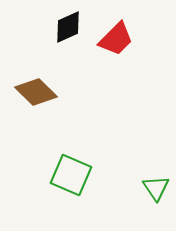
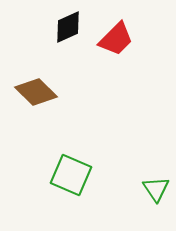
green triangle: moved 1 px down
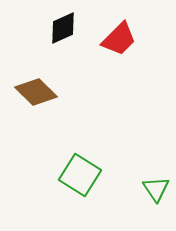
black diamond: moved 5 px left, 1 px down
red trapezoid: moved 3 px right
green square: moved 9 px right; rotated 9 degrees clockwise
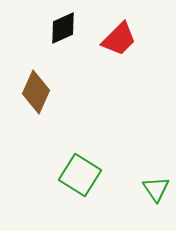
brown diamond: rotated 69 degrees clockwise
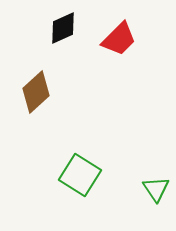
brown diamond: rotated 24 degrees clockwise
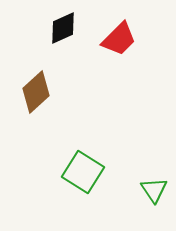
green square: moved 3 px right, 3 px up
green triangle: moved 2 px left, 1 px down
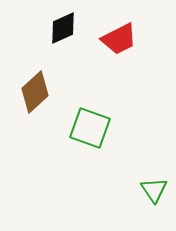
red trapezoid: rotated 18 degrees clockwise
brown diamond: moved 1 px left
green square: moved 7 px right, 44 px up; rotated 12 degrees counterclockwise
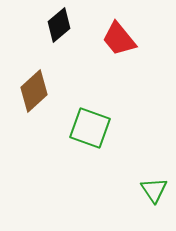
black diamond: moved 4 px left, 3 px up; rotated 16 degrees counterclockwise
red trapezoid: rotated 78 degrees clockwise
brown diamond: moved 1 px left, 1 px up
